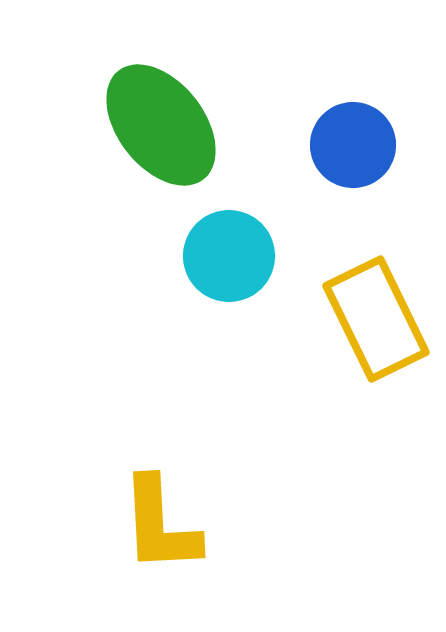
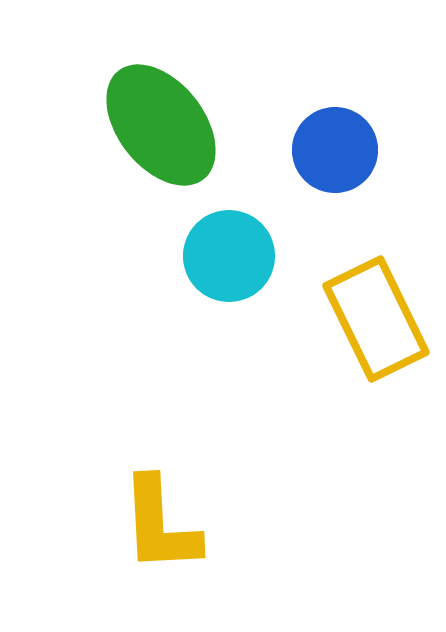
blue circle: moved 18 px left, 5 px down
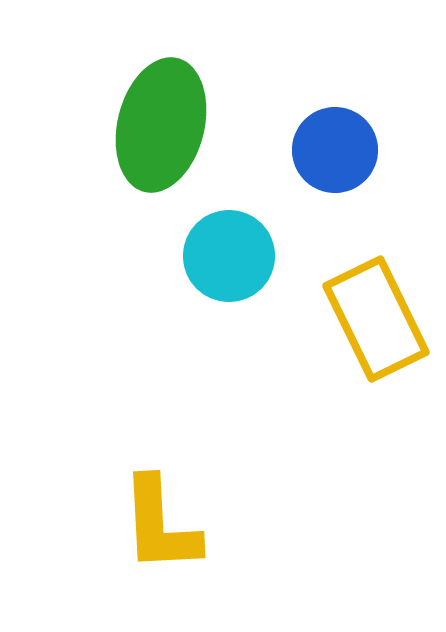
green ellipse: rotated 52 degrees clockwise
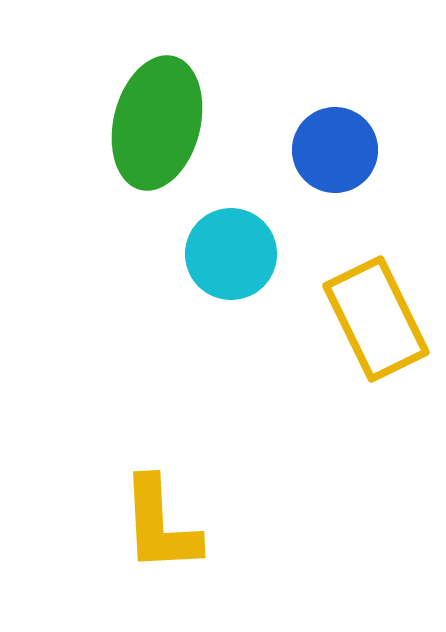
green ellipse: moved 4 px left, 2 px up
cyan circle: moved 2 px right, 2 px up
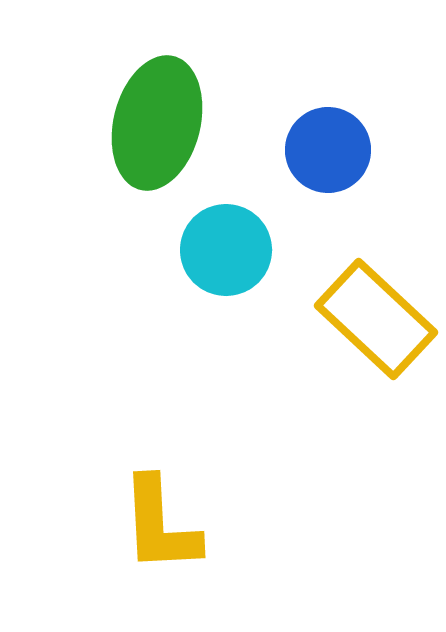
blue circle: moved 7 px left
cyan circle: moved 5 px left, 4 px up
yellow rectangle: rotated 21 degrees counterclockwise
